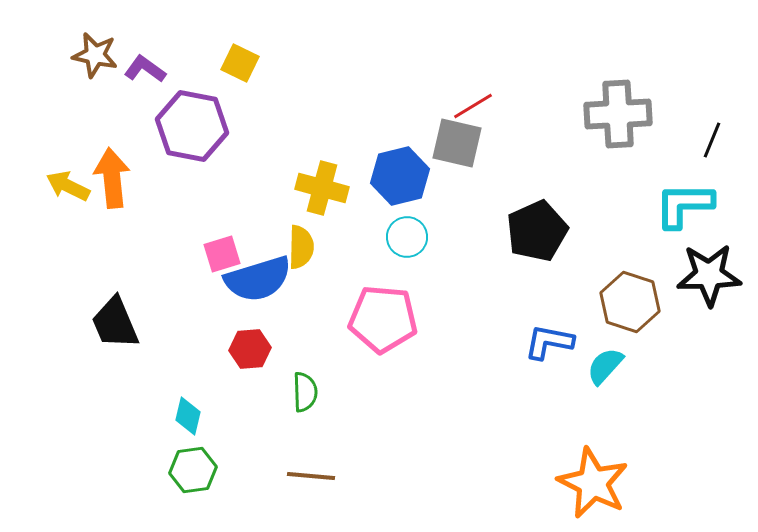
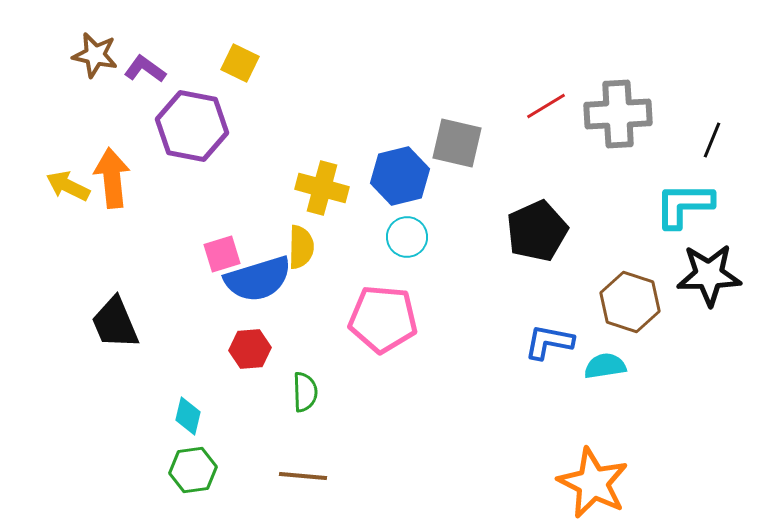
red line: moved 73 px right
cyan semicircle: rotated 39 degrees clockwise
brown line: moved 8 px left
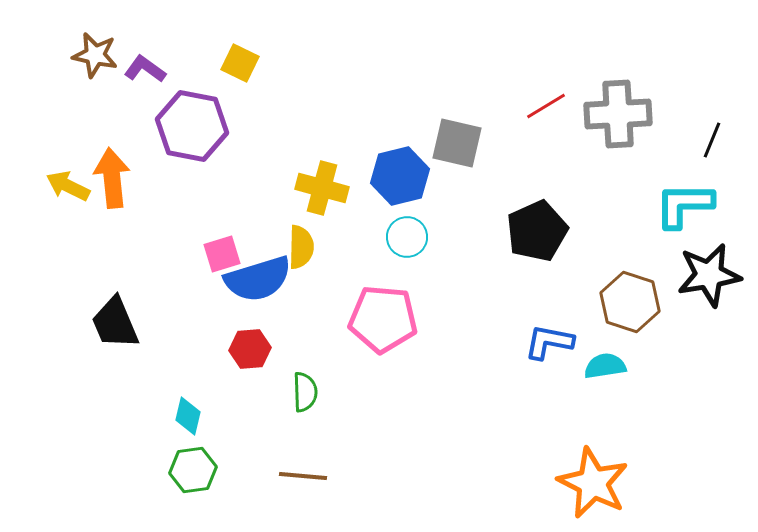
black star: rotated 8 degrees counterclockwise
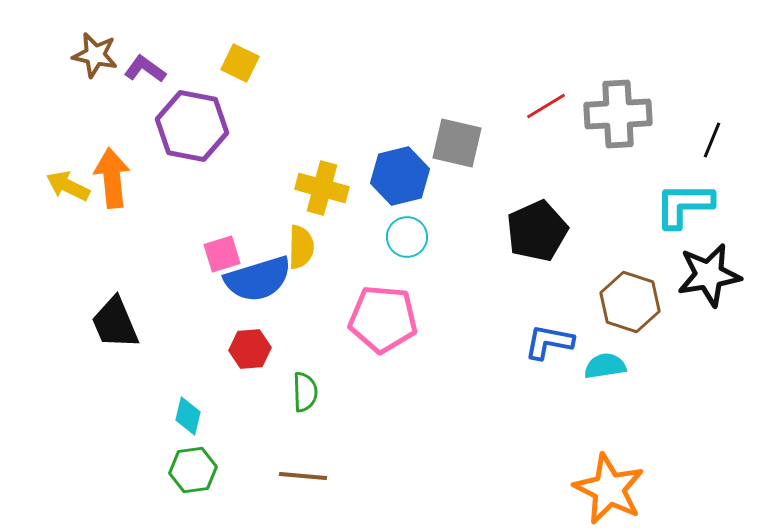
orange star: moved 16 px right, 6 px down
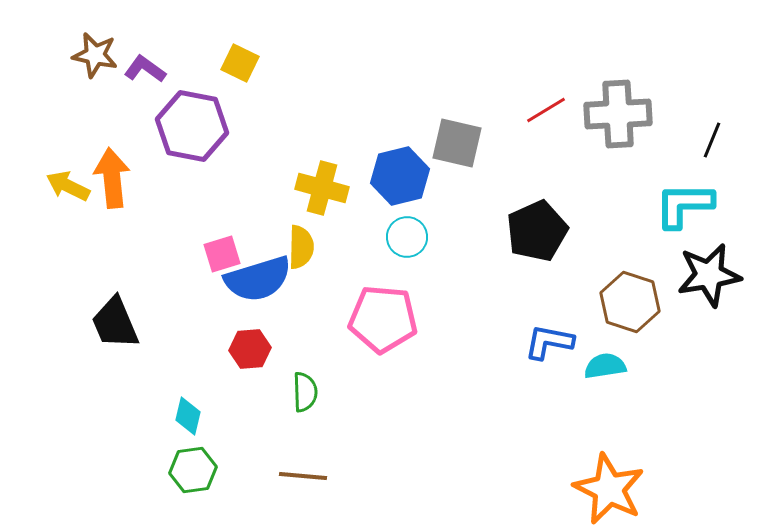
red line: moved 4 px down
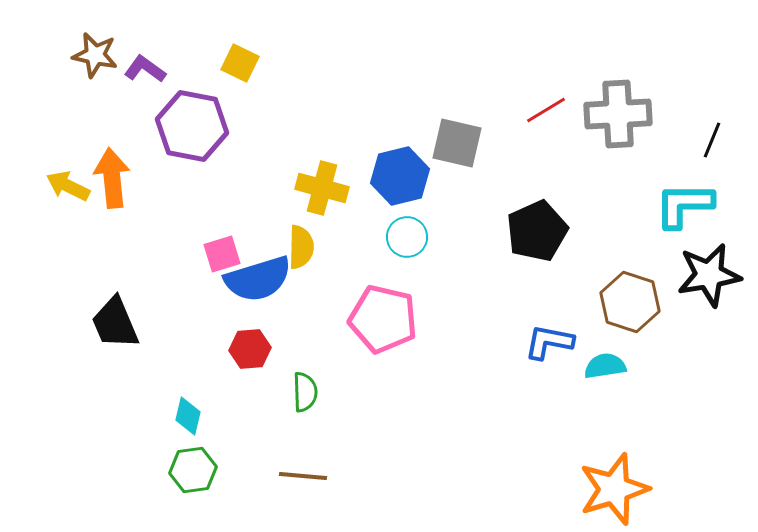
pink pentagon: rotated 8 degrees clockwise
orange star: moved 5 px right; rotated 28 degrees clockwise
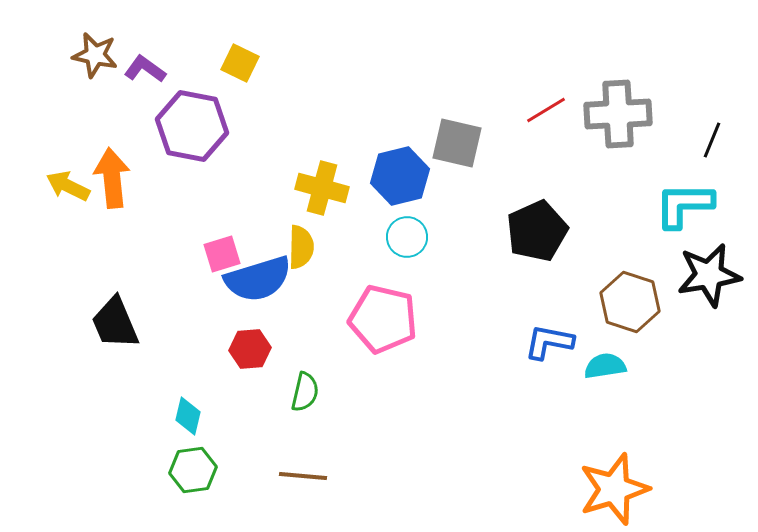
green semicircle: rotated 15 degrees clockwise
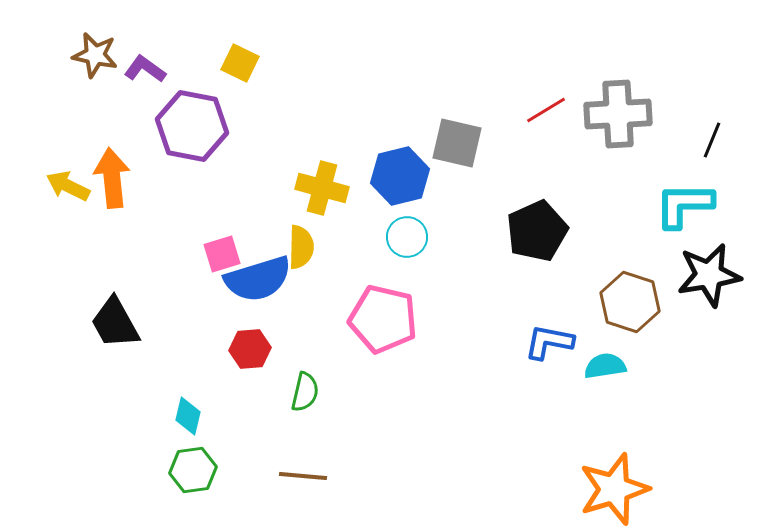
black trapezoid: rotated 6 degrees counterclockwise
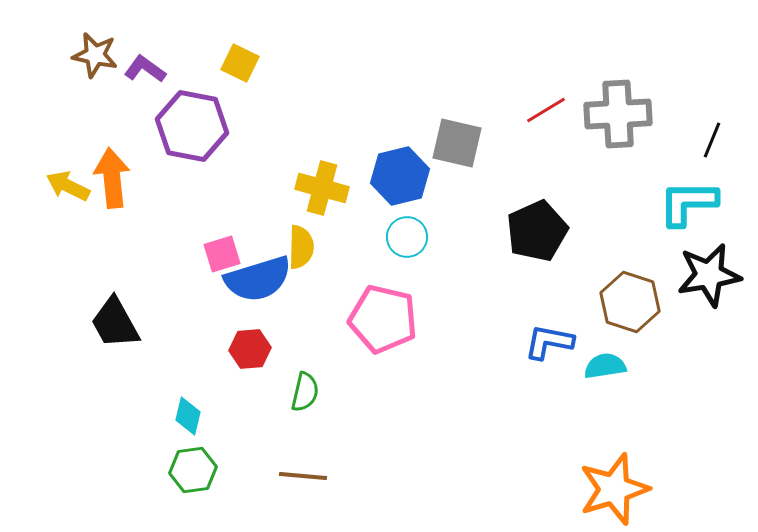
cyan L-shape: moved 4 px right, 2 px up
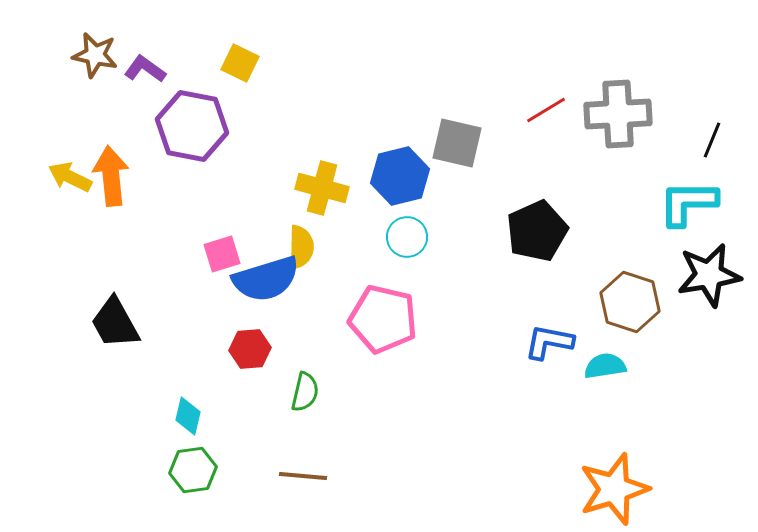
orange arrow: moved 1 px left, 2 px up
yellow arrow: moved 2 px right, 9 px up
blue semicircle: moved 8 px right
